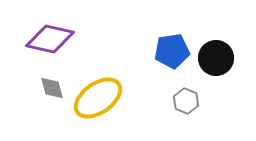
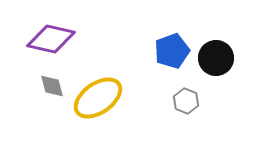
purple diamond: moved 1 px right
blue pentagon: rotated 12 degrees counterclockwise
gray diamond: moved 2 px up
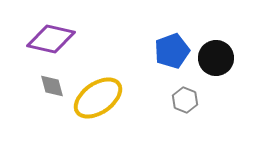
gray hexagon: moved 1 px left, 1 px up
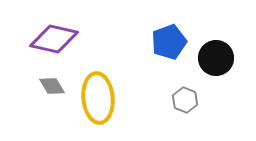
purple diamond: moved 3 px right
blue pentagon: moved 3 px left, 9 px up
gray diamond: rotated 16 degrees counterclockwise
yellow ellipse: rotated 60 degrees counterclockwise
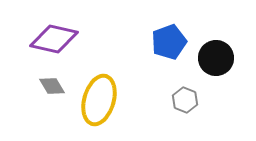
yellow ellipse: moved 1 px right, 2 px down; rotated 21 degrees clockwise
